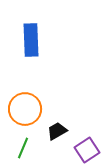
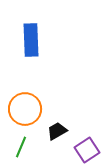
green line: moved 2 px left, 1 px up
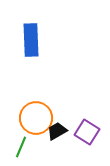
orange circle: moved 11 px right, 9 px down
purple square: moved 18 px up; rotated 25 degrees counterclockwise
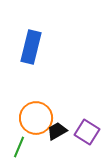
blue rectangle: moved 7 px down; rotated 16 degrees clockwise
green line: moved 2 px left
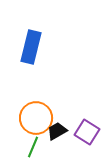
green line: moved 14 px right
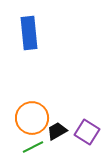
blue rectangle: moved 2 px left, 14 px up; rotated 20 degrees counterclockwise
orange circle: moved 4 px left
green line: rotated 40 degrees clockwise
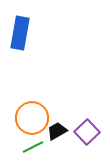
blue rectangle: moved 9 px left; rotated 16 degrees clockwise
purple square: rotated 15 degrees clockwise
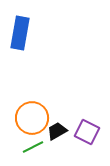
purple square: rotated 20 degrees counterclockwise
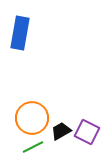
black trapezoid: moved 4 px right
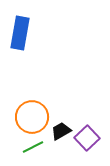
orange circle: moved 1 px up
purple square: moved 6 px down; rotated 20 degrees clockwise
